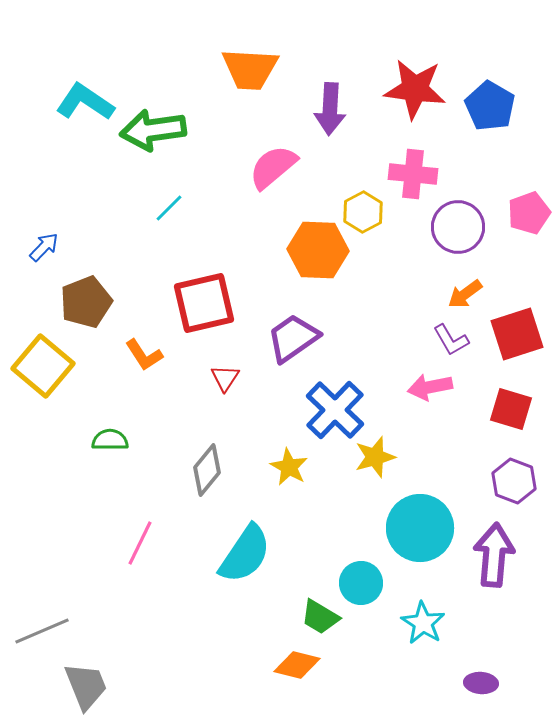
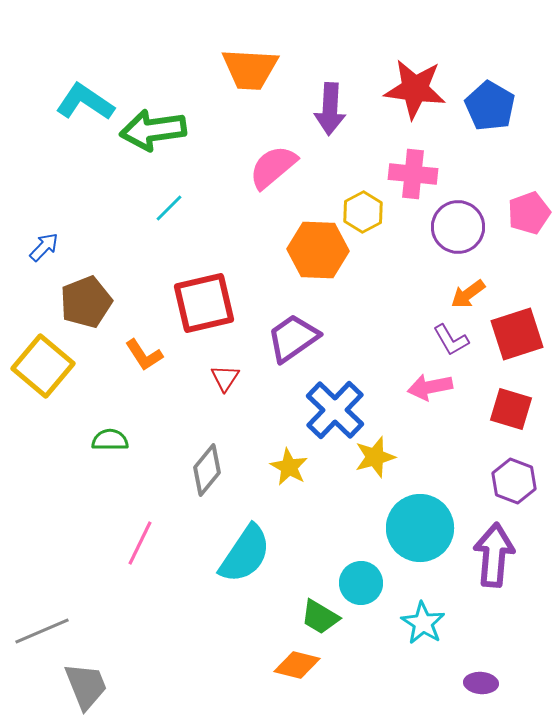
orange arrow at (465, 294): moved 3 px right
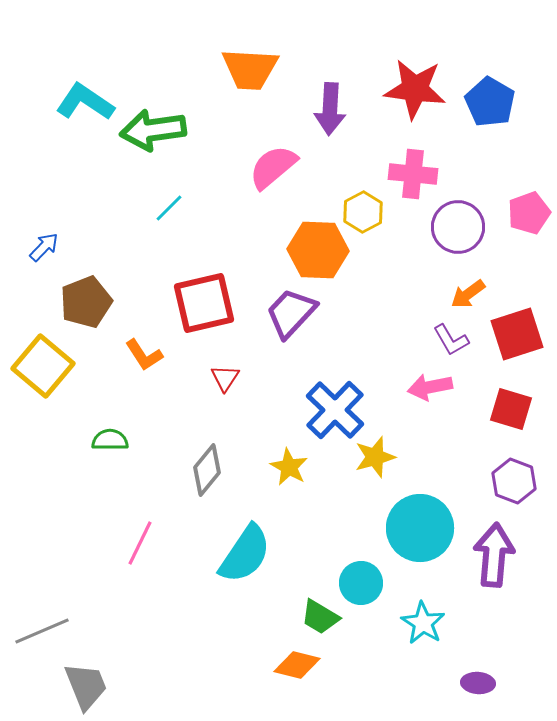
blue pentagon at (490, 106): moved 4 px up
purple trapezoid at (293, 338): moved 2 px left, 25 px up; rotated 12 degrees counterclockwise
purple ellipse at (481, 683): moved 3 px left
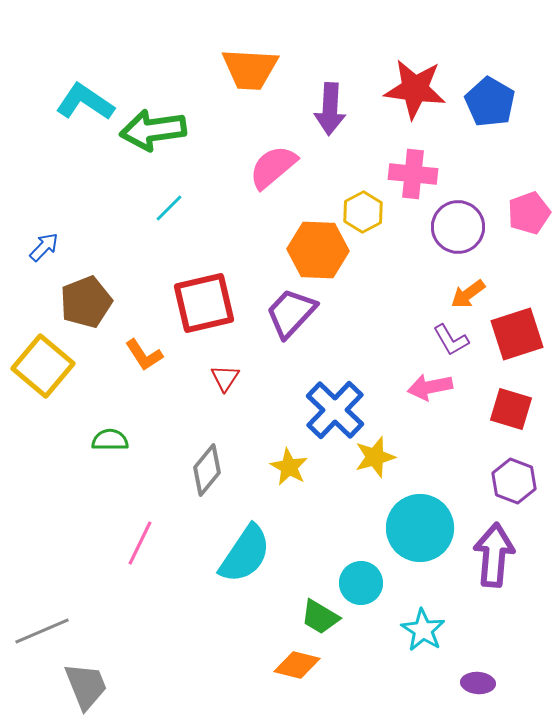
cyan star at (423, 623): moved 7 px down
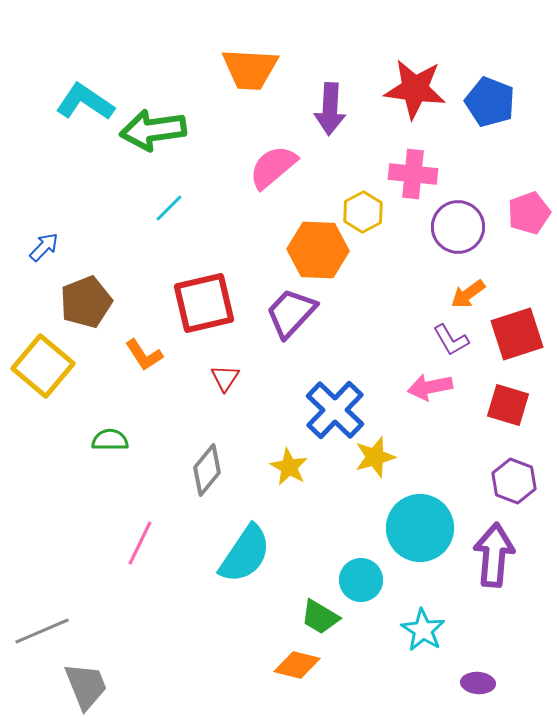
blue pentagon at (490, 102): rotated 9 degrees counterclockwise
red square at (511, 409): moved 3 px left, 4 px up
cyan circle at (361, 583): moved 3 px up
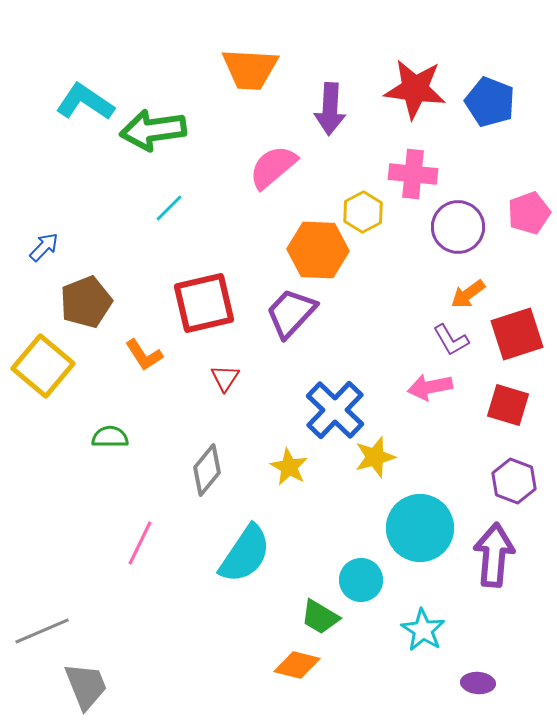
green semicircle at (110, 440): moved 3 px up
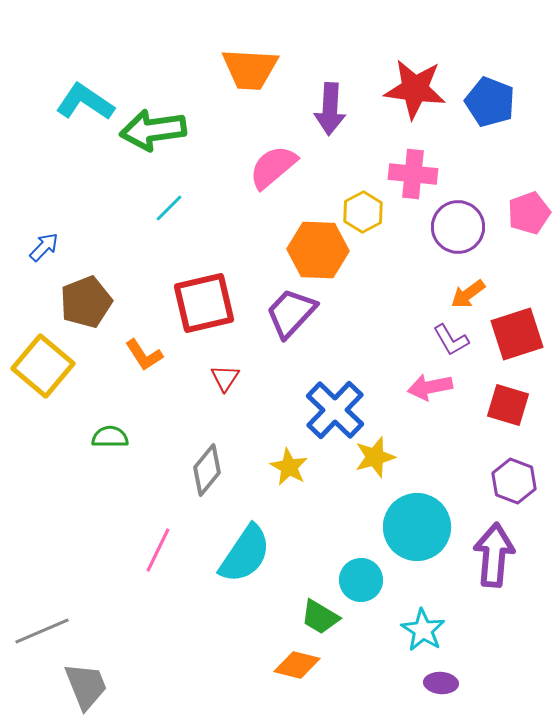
cyan circle at (420, 528): moved 3 px left, 1 px up
pink line at (140, 543): moved 18 px right, 7 px down
purple ellipse at (478, 683): moved 37 px left
